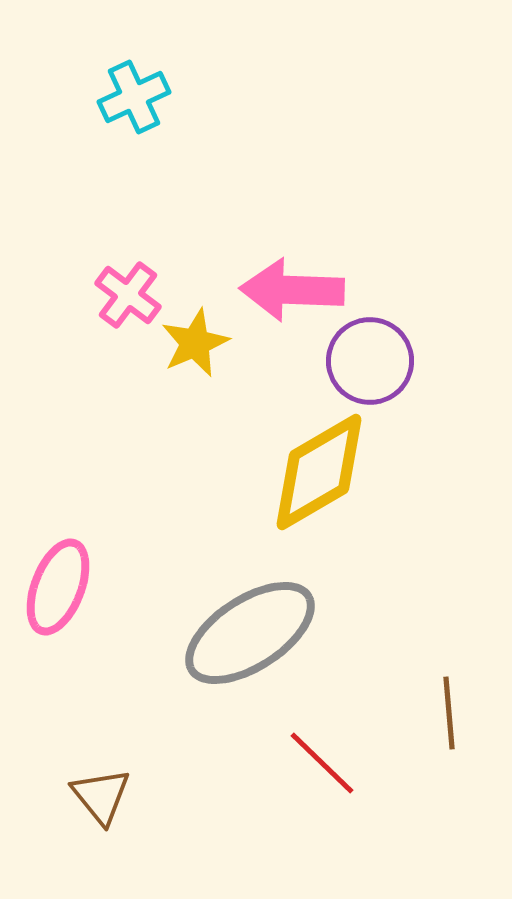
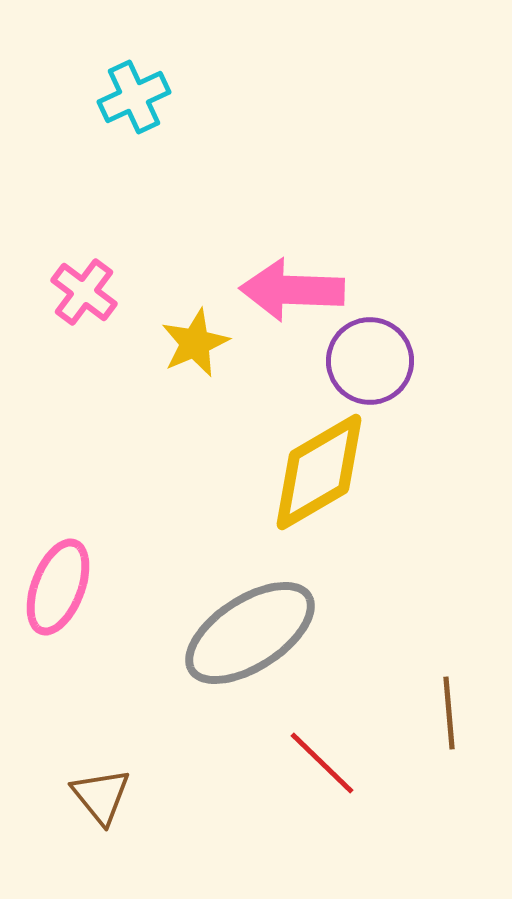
pink cross: moved 44 px left, 3 px up
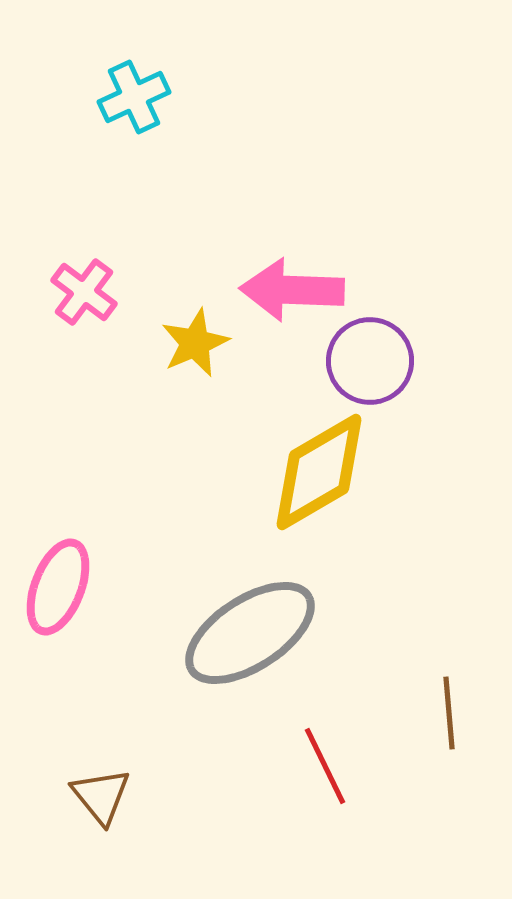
red line: moved 3 px right, 3 px down; rotated 20 degrees clockwise
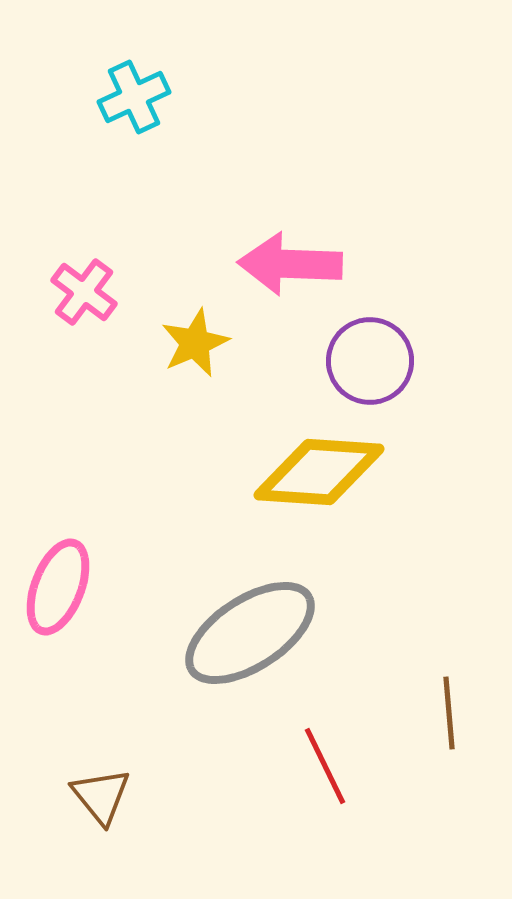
pink arrow: moved 2 px left, 26 px up
yellow diamond: rotated 34 degrees clockwise
